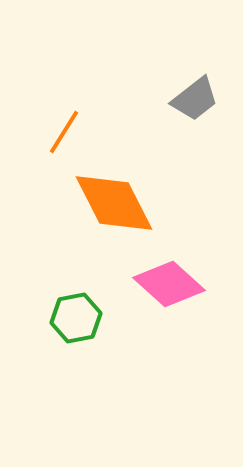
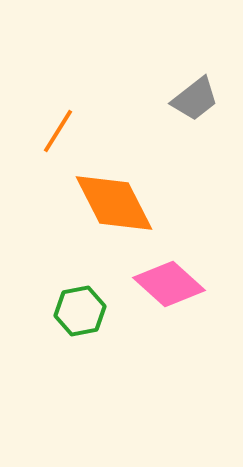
orange line: moved 6 px left, 1 px up
green hexagon: moved 4 px right, 7 px up
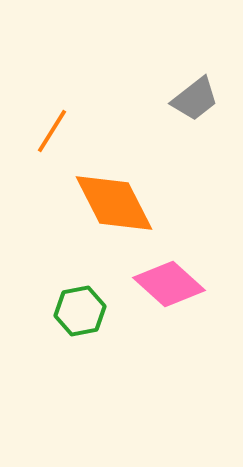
orange line: moved 6 px left
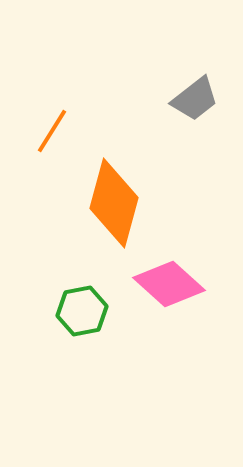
orange diamond: rotated 42 degrees clockwise
green hexagon: moved 2 px right
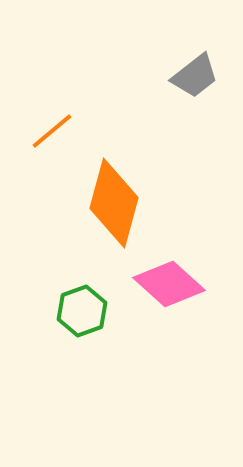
gray trapezoid: moved 23 px up
orange line: rotated 18 degrees clockwise
green hexagon: rotated 9 degrees counterclockwise
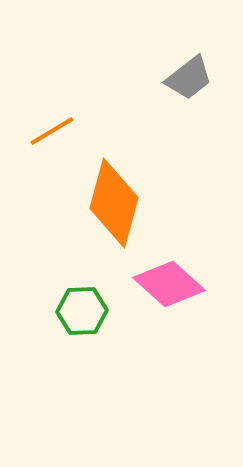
gray trapezoid: moved 6 px left, 2 px down
orange line: rotated 9 degrees clockwise
green hexagon: rotated 18 degrees clockwise
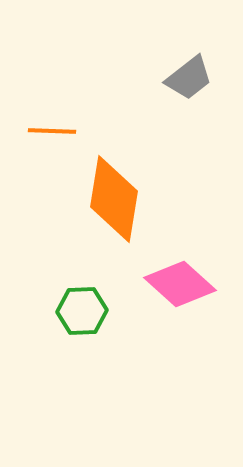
orange line: rotated 33 degrees clockwise
orange diamond: moved 4 px up; rotated 6 degrees counterclockwise
pink diamond: moved 11 px right
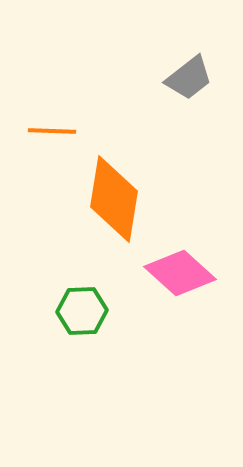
pink diamond: moved 11 px up
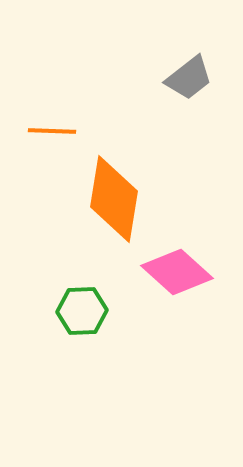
pink diamond: moved 3 px left, 1 px up
